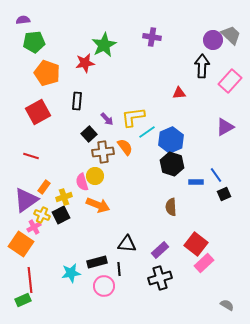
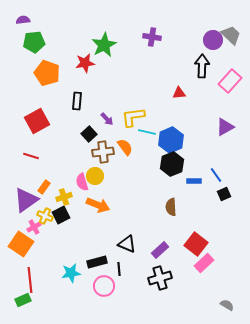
red square at (38, 112): moved 1 px left, 9 px down
cyan line at (147, 132): rotated 48 degrees clockwise
black hexagon at (172, 164): rotated 20 degrees clockwise
blue rectangle at (196, 182): moved 2 px left, 1 px up
yellow cross at (42, 215): moved 3 px right, 1 px down
black triangle at (127, 244): rotated 18 degrees clockwise
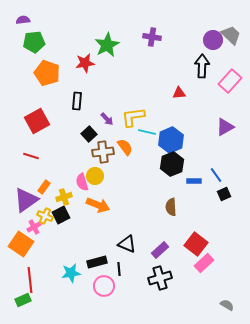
green star at (104, 45): moved 3 px right
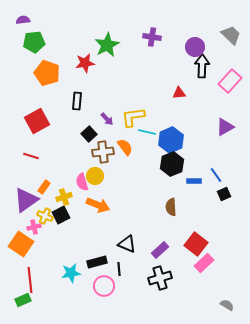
purple circle at (213, 40): moved 18 px left, 7 px down
pink cross at (34, 227): rotated 16 degrees clockwise
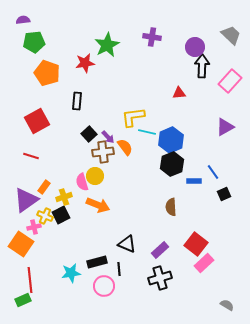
purple arrow at (107, 119): moved 1 px right, 18 px down
blue line at (216, 175): moved 3 px left, 3 px up
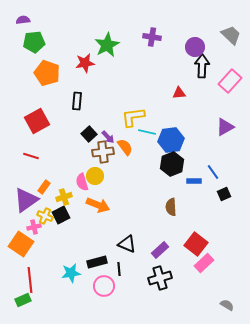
blue hexagon at (171, 140): rotated 15 degrees clockwise
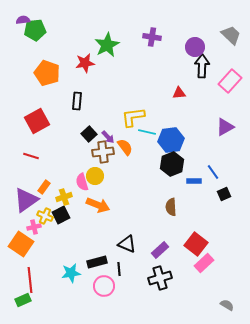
green pentagon at (34, 42): moved 1 px right, 12 px up
